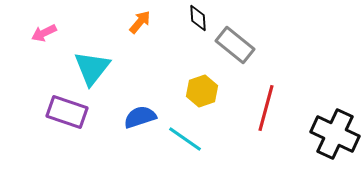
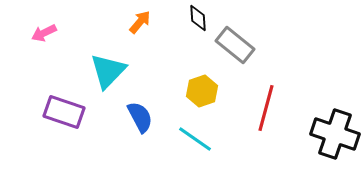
cyan triangle: moved 16 px right, 3 px down; rotated 6 degrees clockwise
purple rectangle: moved 3 px left
blue semicircle: rotated 80 degrees clockwise
black cross: rotated 6 degrees counterclockwise
cyan line: moved 10 px right
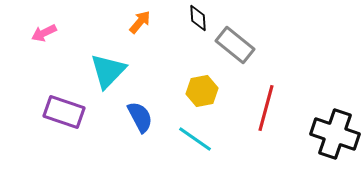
yellow hexagon: rotated 8 degrees clockwise
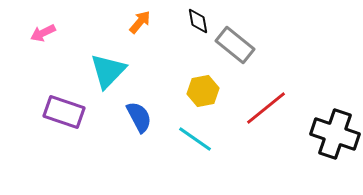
black diamond: moved 3 px down; rotated 8 degrees counterclockwise
pink arrow: moved 1 px left
yellow hexagon: moved 1 px right
red line: rotated 36 degrees clockwise
blue semicircle: moved 1 px left
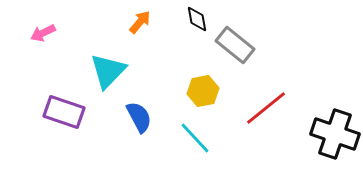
black diamond: moved 1 px left, 2 px up
cyan line: moved 1 px up; rotated 12 degrees clockwise
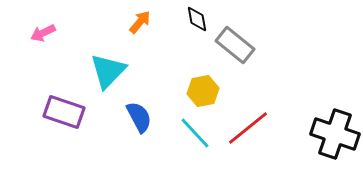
red line: moved 18 px left, 20 px down
cyan line: moved 5 px up
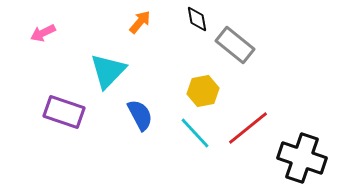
blue semicircle: moved 1 px right, 2 px up
black cross: moved 33 px left, 24 px down
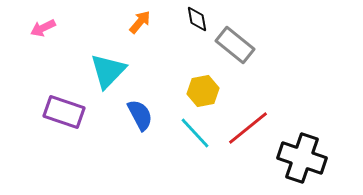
pink arrow: moved 5 px up
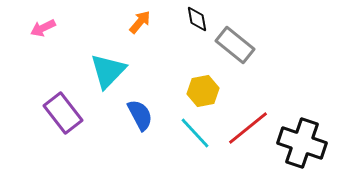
purple rectangle: moved 1 px left, 1 px down; rotated 33 degrees clockwise
black cross: moved 15 px up
